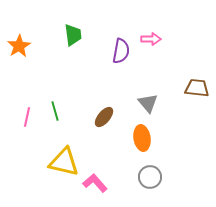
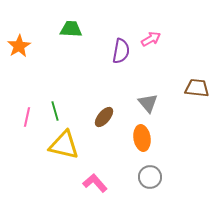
green trapezoid: moved 2 px left, 6 px up; rotated 80 degrees counterclockwise
pink arrow: rotated 30 degrees counterclockwise
yellow triangle: moved 17 px up
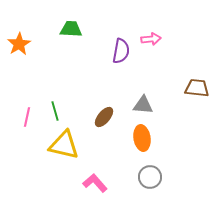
pink arrow: rotated 24 degrees clockwise
orange star: moved 2 px up
gray triangle: moved 5 px left, 2 px down; rotated 45 degrees counterclockwise
